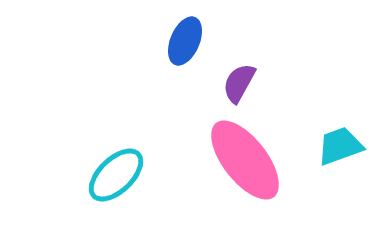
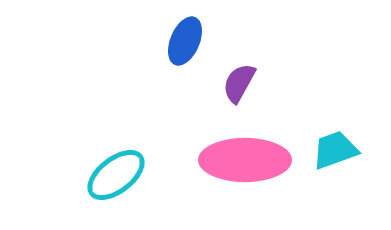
cyan trapezoid: moved 5 px left, 4 px down
pink ellipse: rotated 52 degrees counterclockwise
cyan ellipse: rotated 6 degrees clockwise
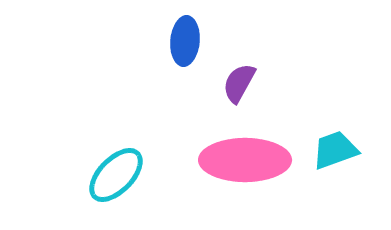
blue ellipse: rotated 18 degrees counterclockwise
cyan ellipse: rotated 8 degrees counterclockwise
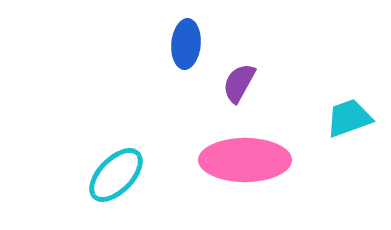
blue ellipse: moved 1 px right, 3 px down
cyan trapezoid: moved 14 px right, 32 px up
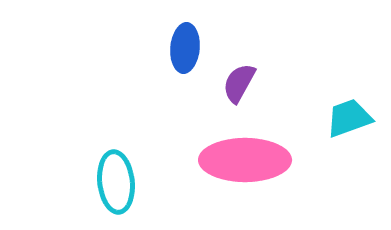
blue ellipse: moved 1 px left, 4 px down
cyan ellipse: moved 7 px down; rotated 50 degrees counterclockwise
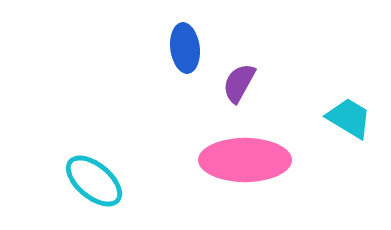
blue ellipse: rotated 12 degrees counterclockwise
cyan trapezoid: rotated 51 degrees clockwise
cyan ellipse: moved 22 px left, 1 px up; rotated 44 degrees counterclockwise
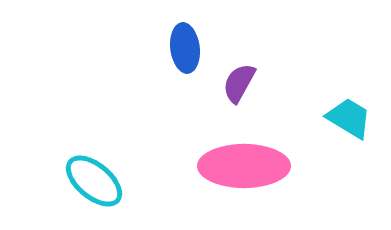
pink ellipse: moved 1 px left, 6 px down
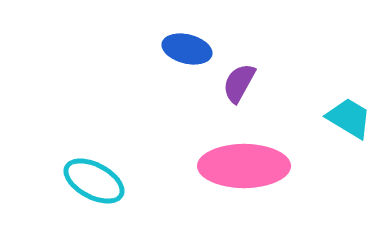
blue ellipse: moved 2 px right, 1 px down; rotated 69 degrees counterclockwise
cyan ellipse: rotated 12 degrees counterclockwise
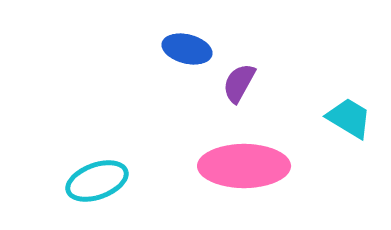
cyan ellipse: moved 3 px right; rotated 48 degrees counterclockwise
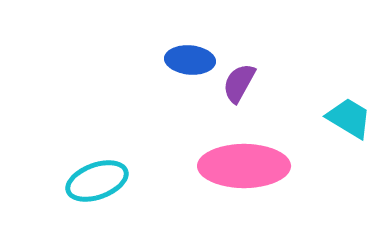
blue ellipse: moved 3 px right, 11 px down; rotated 9 degrees counterclockwise
